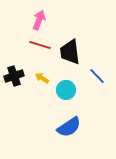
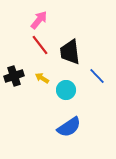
pink arrow: rotated 18 degrees clockwise
red line: rotated 35 degrees clockwise
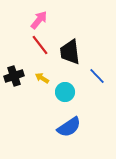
cyan circle: moved 1 px left, 2 px down
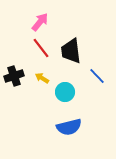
pink arrow: moved 1 px right, 2 px down
red line: moved 1 px right, 3 px down
black trapezoid: moved 1 px right, 1 px up
blue semicircle: rotated 20 degrees clockwise
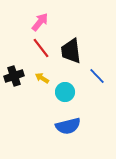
blue semicircle: moved 1 px left, 1 px up
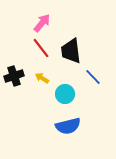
pink arrow: moved 2 px right, 1 px down
blue line: moved 4 px left, 1 px down
cyan circle: moved 2 px down
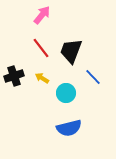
pink arrow: moved 8 px up
black trapezoid: rotated 28 degrees clockwise
cyan circle: moved 1 px right, 1 px up
blue semicircle: moved 1 px right, 2 px down
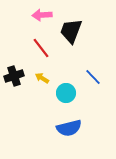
pink arrow: rotated 132 degrees counterclockwise
black trapezoid: moved 20 px up
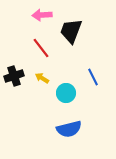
blue line: rotated 18 degrees clockwise
blue semicircle: moved 1 px down
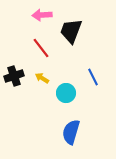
blue semicircle: moved 2 px right, 3 px down; rotated 120 degrees clockwise
